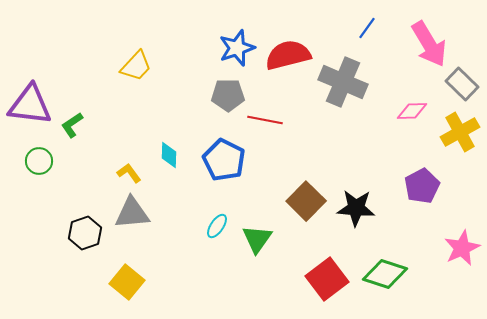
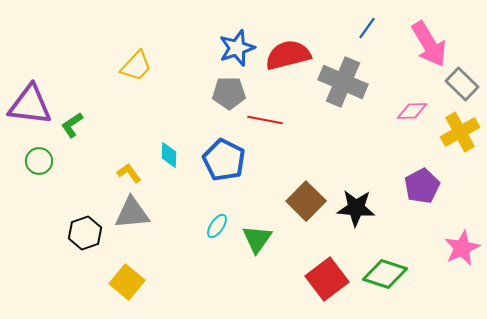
gray pentagon: moved 1 px right, 2 px up
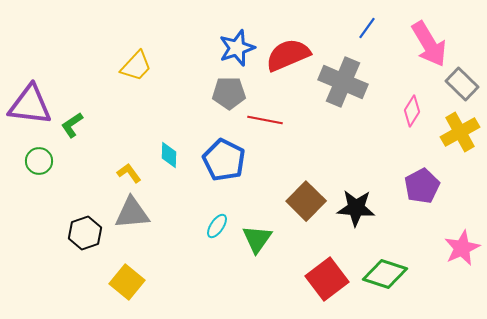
red semicircle: rotated 9 degrees counterclockwise
pink diamond: rotated 56 degrees counterclockwise
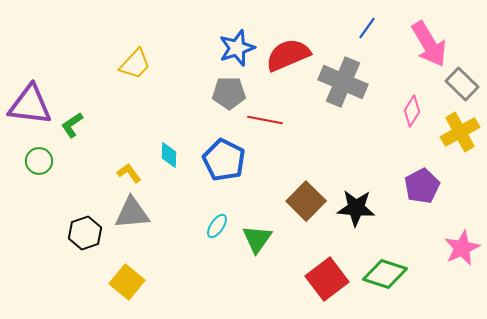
yellow trapezoid: moved 1 px left, 2 px up
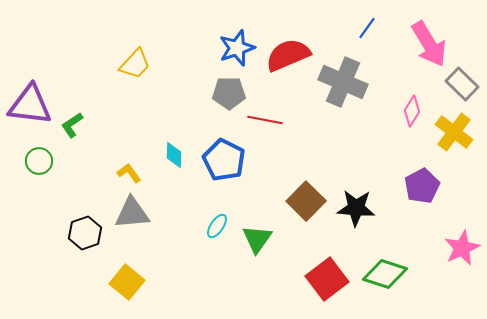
yellow cross: moved 6 px left; rotated 24 degrees counterclockwise
cyan diamond: moved 5 px right
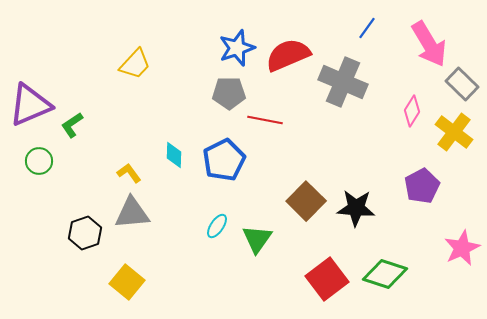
purple triangle: rotated 30 degrees counterclockwise
blue pentagon: rotated 18 degrees clockwise
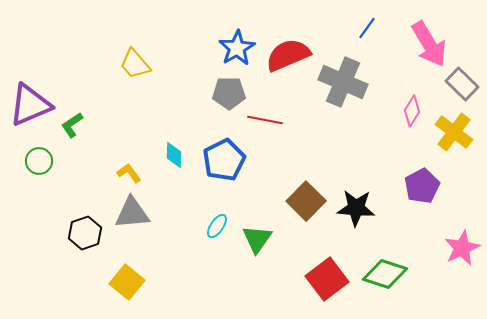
blue star: rotated 12 degrees counterclockwise
yellow trapezoid: rotated 96 degrees clockwise
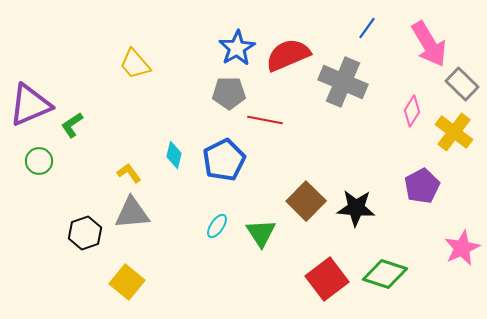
cyan diamond: rotated 12 degrees clockwise
green triangle: moved 4 px right, 6 px up; rotated 8 degrees counterclockwise
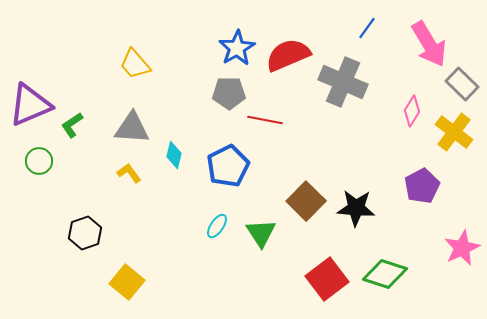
blue pentagon: moved 4 px right, 6 px down
gray triangle: moved 85 px up; rotated 9 degrees clockwise
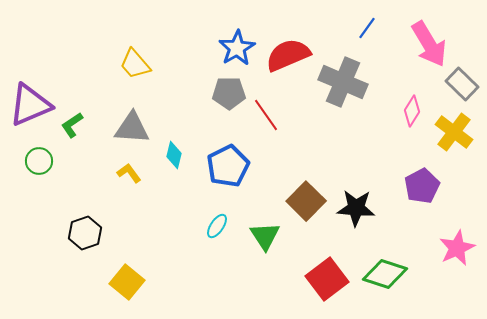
red line: moved 1 px right, 5 px up; rotated 44 degrees clockwise
green triangle: moved 4 px right, 3 px down
pink star: moved 5 px left
